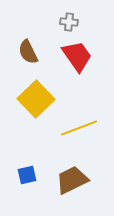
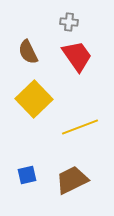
yellow square: moved 2 px left
yellow line: moved 1 px right, 1 px up
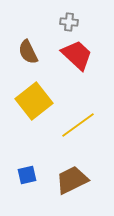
red trapezoid: moved 1 px up; rotated 12 degrees counterclockwise
yellow square: moved 2 px down; rotated 6 degrees clockwise
yellow line: moved 2 px left, 2 px up; rotated 15 degrees counterclockwise
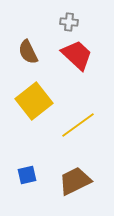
brown trapezoid: moved 3 px right, 1 px down
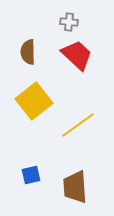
brown semicircle: rotated 25 degrees clockwise
blue square: moved 4 px right
brown trapezoid: moved 6 px down; rotated 68 degrees counterclockwise
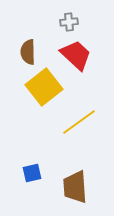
gray cross: rotated 12 degrees counterclockwise
red trapezoid: moved 1 px left
yellow square: moved 10 px right, 14 px up
yellow line: moved 1 px right, 3 px up
blue square: moved 1 px right, 2 px up
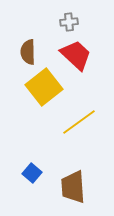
blue square: rotated 36 degrees counterclockwise
brown trapezoid: moved 2 px left
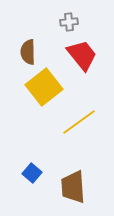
red trapezoid: moved 6 px right; rotated 8 degrees clockwise
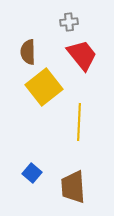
yellow line: rotated 51 degrees counterclockwise
